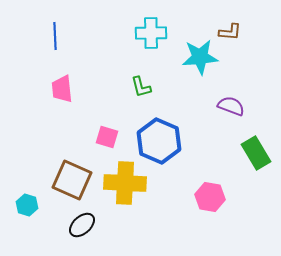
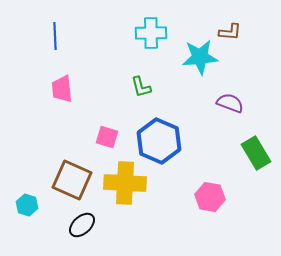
purple semicircle: moved 1 px left, 3 px up
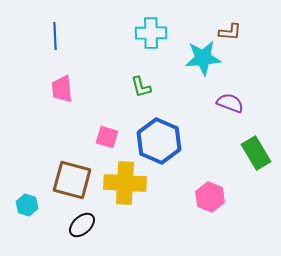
cyan star: moved 3 px right, 1 px down
brown square: rotated 9 degrees counterclockwise
pink hexagon: rotated 12 degrees clockwise
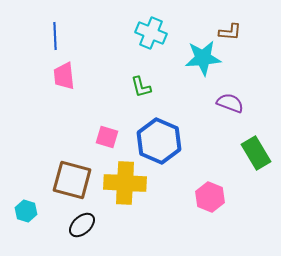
cyan cross: rotated 24 degrees clockwise
pink trapezoid: moved 2 px right, 13 px up
cyan hexagon: moved 1 px left, 6 px down
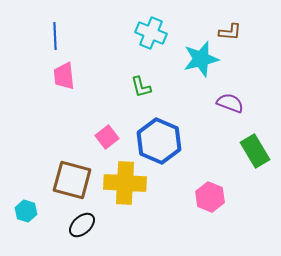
cyan star: moved 2 px left, 1 px down; rotated 9 degrees counterclockwise
pink square: rotated 35 degrees clockwise
green rectangle: moved 1 px left, 2 px up
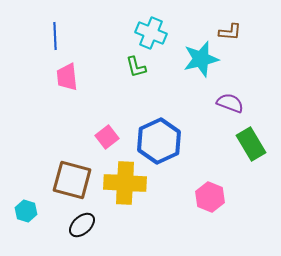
pink trapezoid: moved 3 px right, 1 px down
green L-shape: moved 5 px left, 20 px up
blue hexagon: rotated 12 degrees clockwise
green rectangle: moved 4 px left, 7 px up
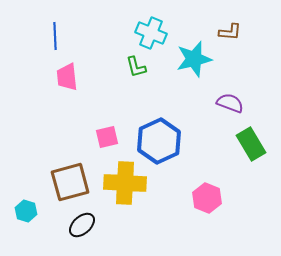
cyan star: moved 7 px left
pink square: rotated 25 degrees clockwise
brown square: moved 2 px left, 2 px down; rotated 30 degrees counterclockwise
pink hexagon: moved 3 px left, 1 px down
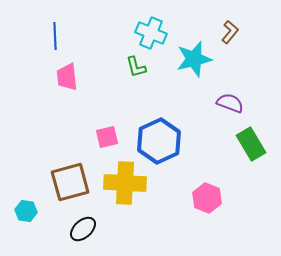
brown L-shape: rotated 55 degrees counterclockwise
cyan hexagon: rotated 10 degrees counterclockwise
black ellipse: moved 1 px right, 4 px down
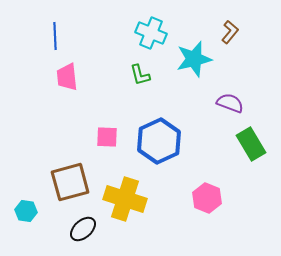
green L-shape: moved 4 px right, 8 px down
pink square: rotated 15 degrees clockwise
yellow cross: moved 16 px down; rotated 15 degrees clockwise
